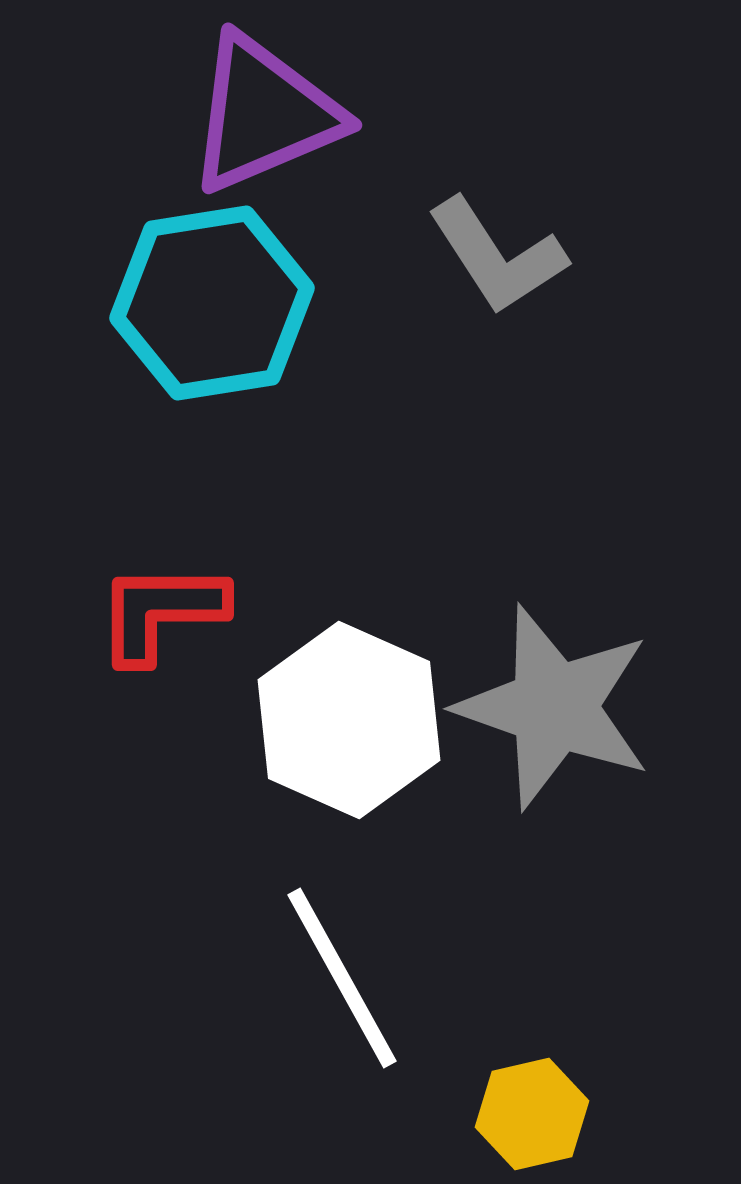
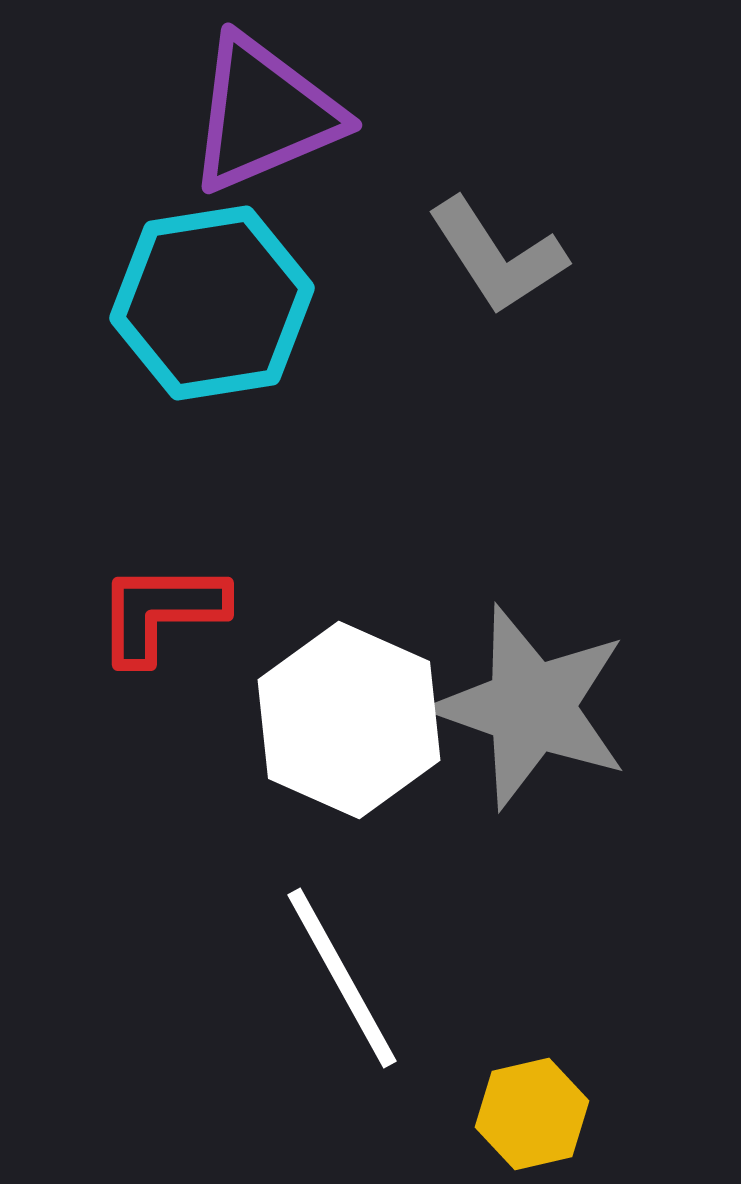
gray star: moved 23 px left
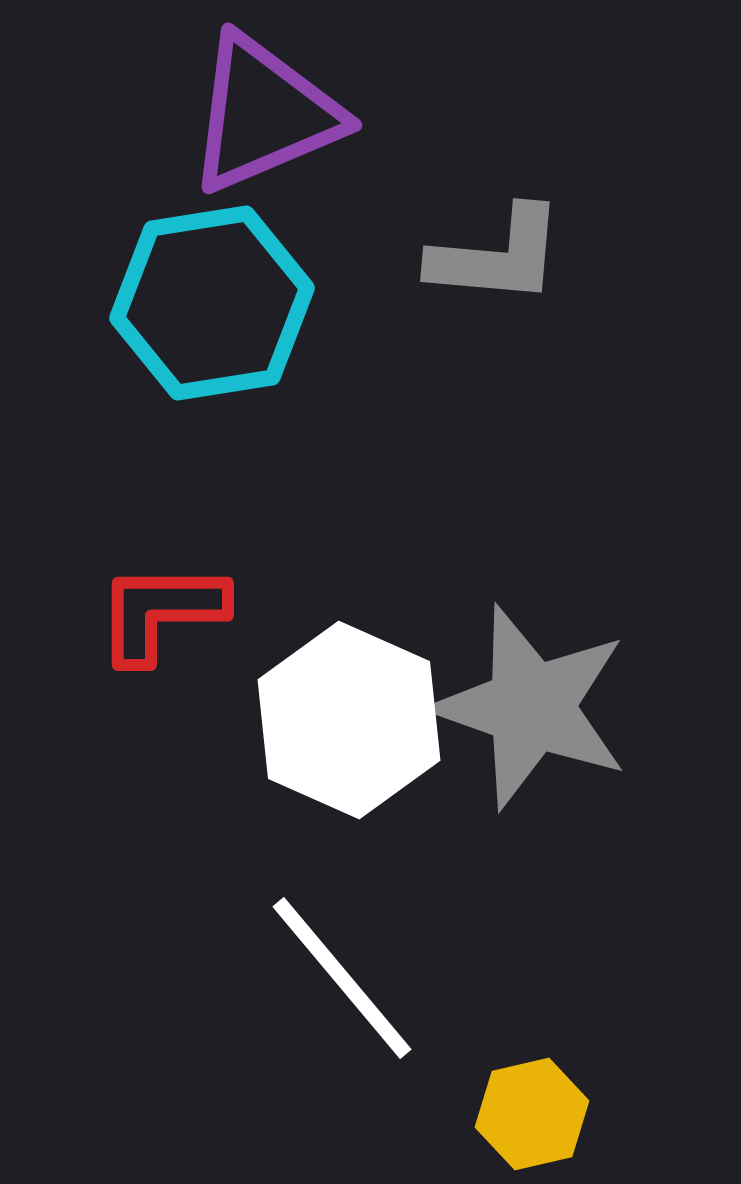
gray L-shape: rotated 52 degrees counterclockwise
white line: rotated 11 degrees counterclockwise
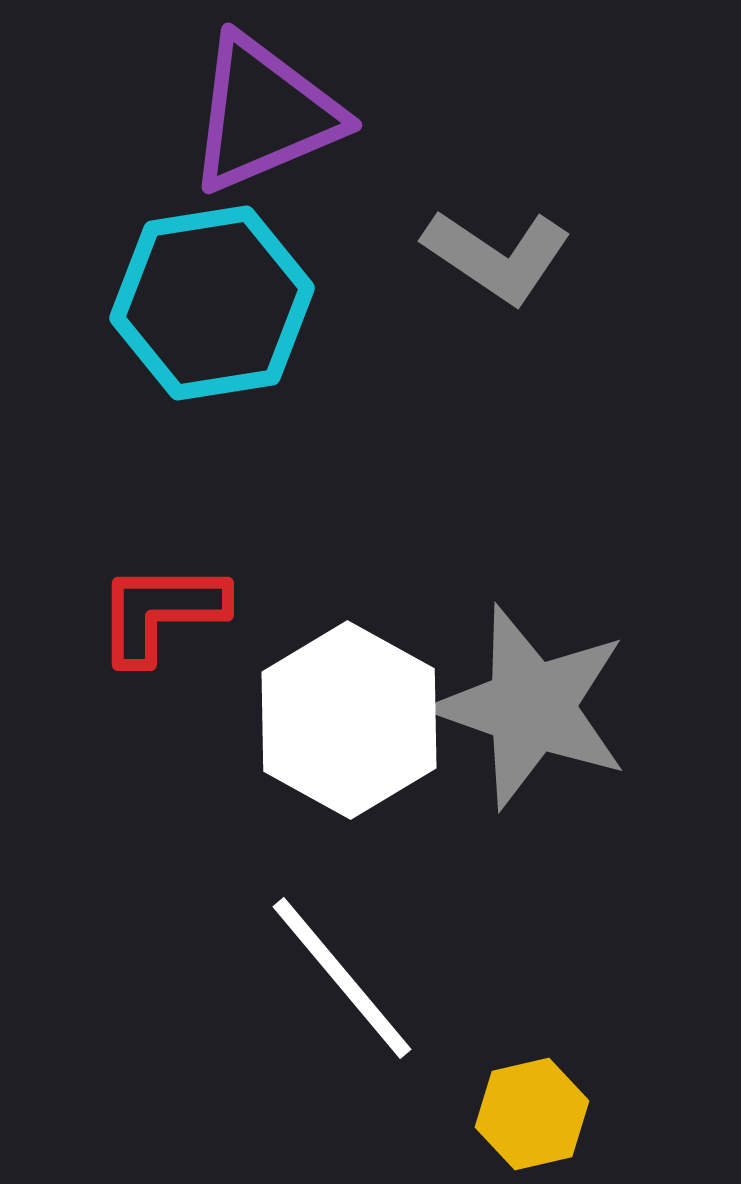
gray L-shape: rotated 29 degrees clockwise
white hexagon: rotated 5 degrees clockwise
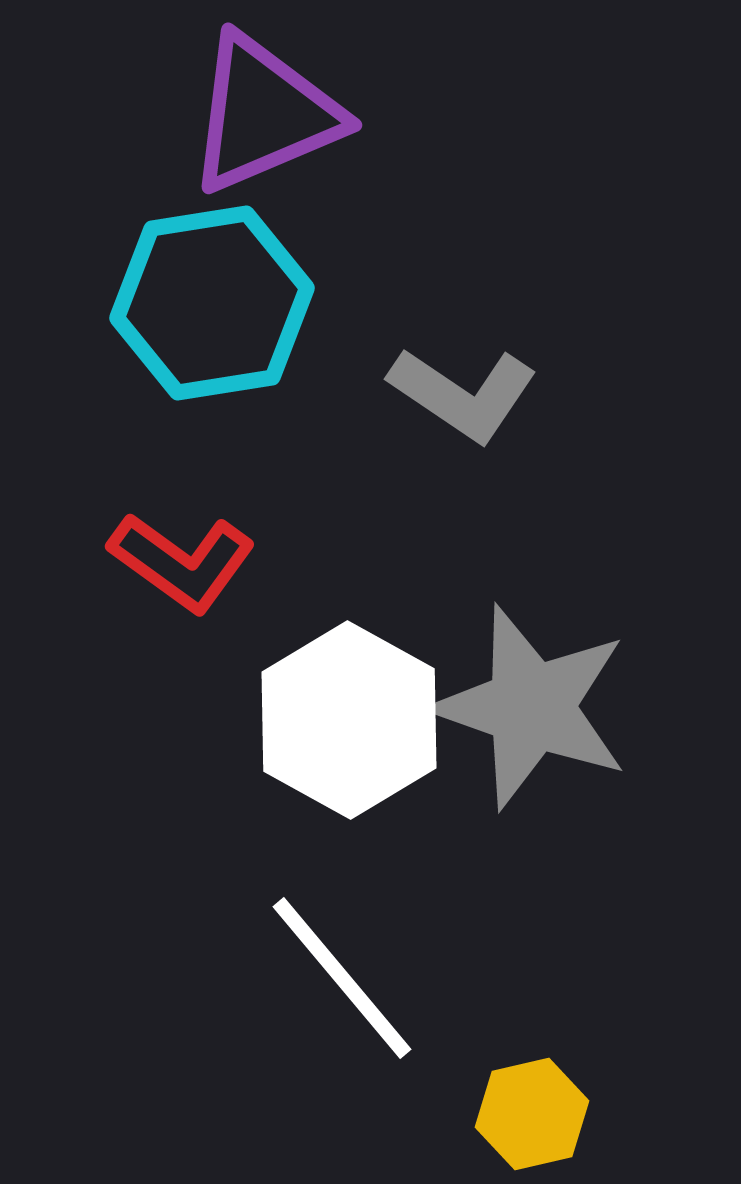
gray L-shape: moved 34 px left, 138 px down
red L-shape: moved 21 px right, 50 px up; rotated 144 degrees counterclockwise
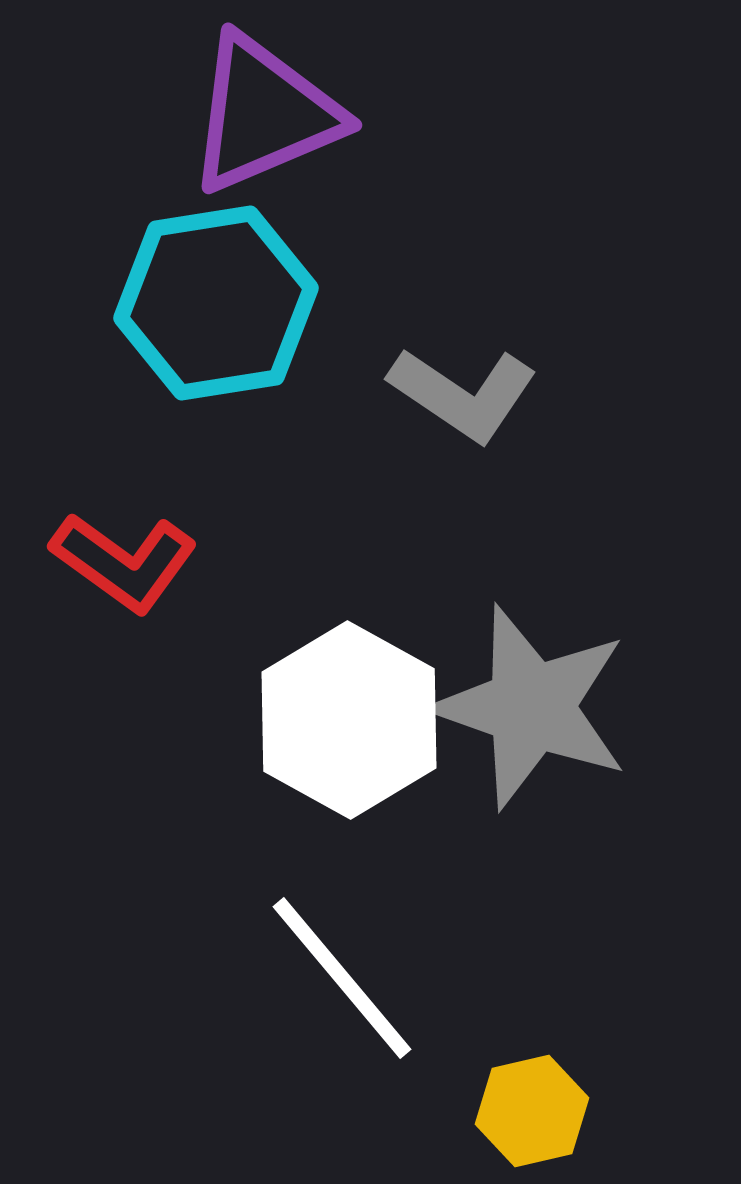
cyan hexagon: moved 4 px right
red L-shape: moved 58 px left
yellow hexagon: moved 3 px up
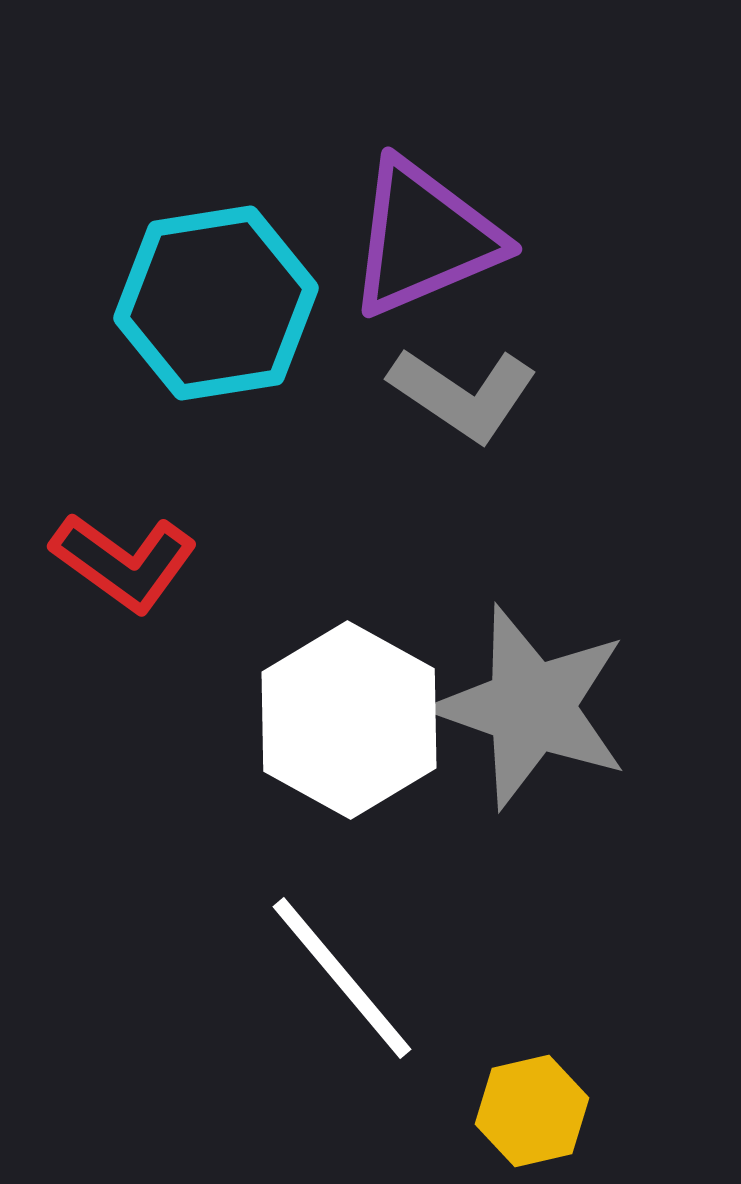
purple triangle: moved 160 px right, 124 px down
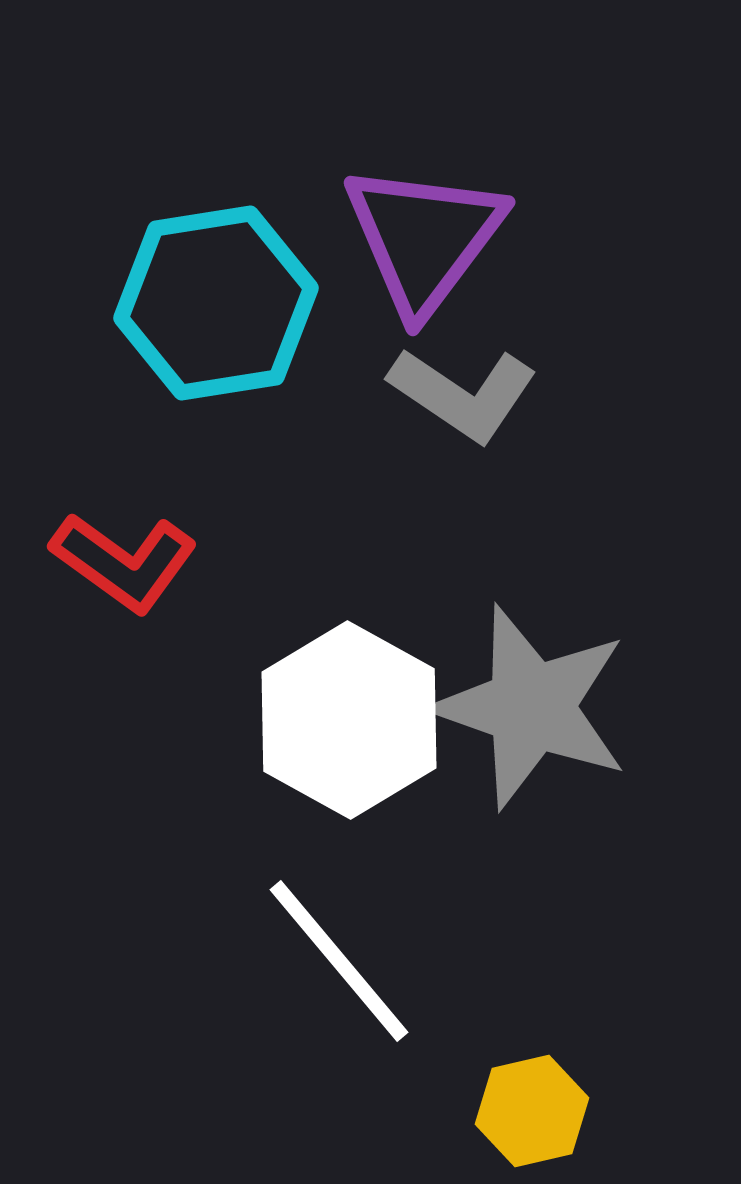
purple triangle: rotated 30 degrees counterclockwise
white line: moved 3 px left, 17 px up
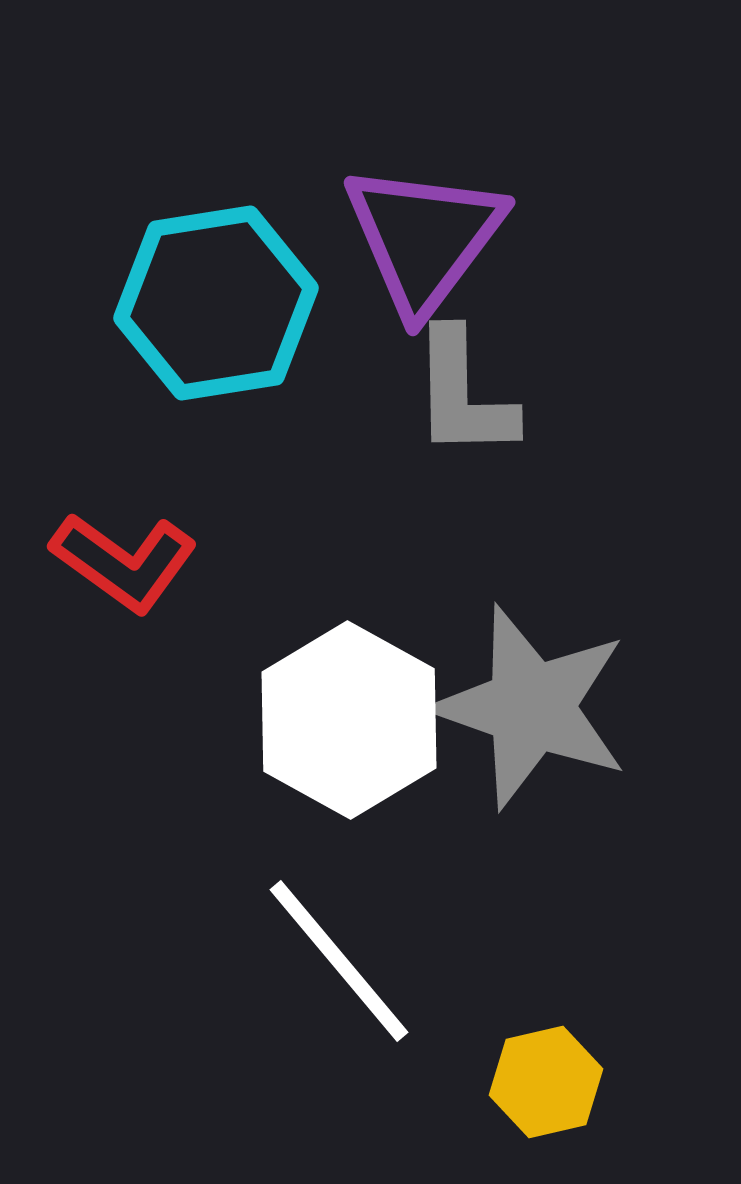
gray L-shape: rotated 55 degrees clockwise
yellow hexagon: moved 14 px right, 29 px up
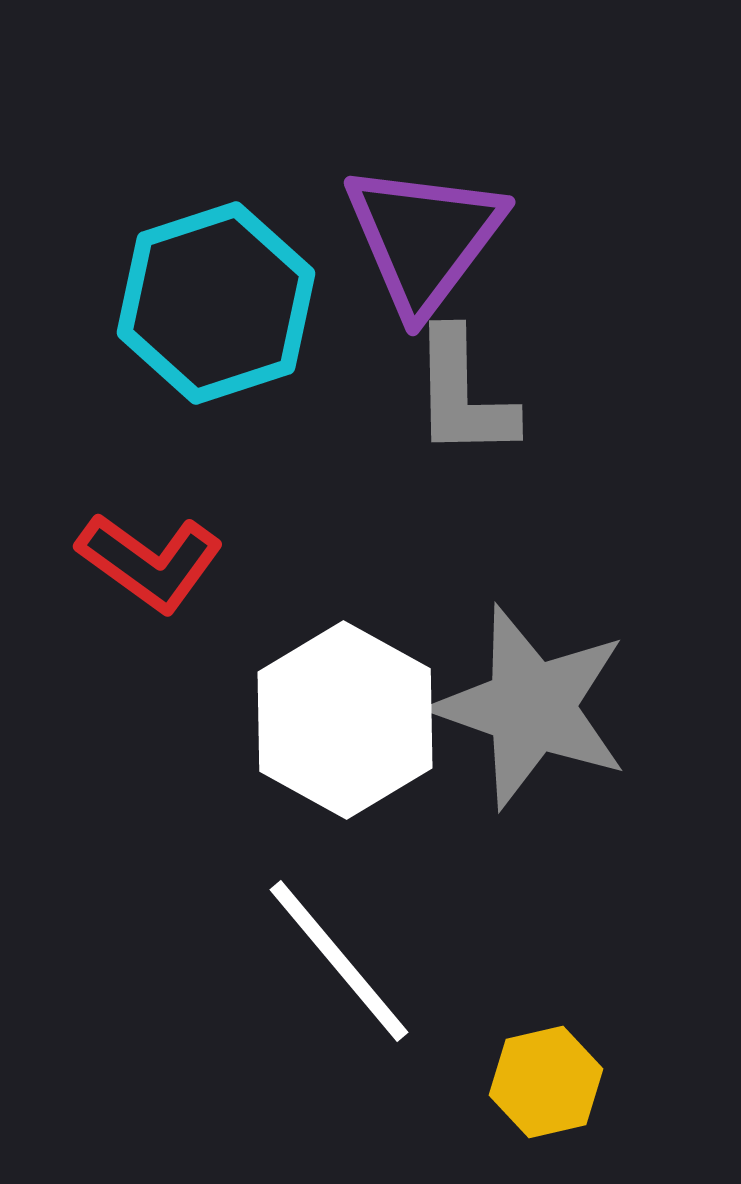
cyan hexagon: rotated 9 degrees counterclockwise
red L-shape: moved 26 px right
white hexagon: moved 4 px left
